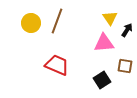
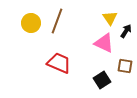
black arrow: moved 1 px left, 1 px down
pink triangle: rotated 30 degrees clockwise
red trapezoid: moved 2 px right, 2 px up
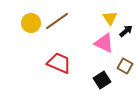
brown line: rotated 35 degrees clockwise
black arrow: rotated 16 degrees clockwise
brown square: rotated 21 degrees clockwise
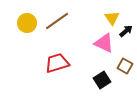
yellow triangle: moved 2 px right
yellow circle: moved 4 px left
red trapezoid: moved 2 px left; rotated 40 degrees counterclockwise
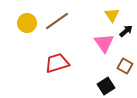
yellow triangle: moved 3 px up
pink triangle: rotated 30 degrees clockwise
black square: moved 4 px right, 6 px down
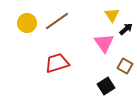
black arrow: moved 2 px up
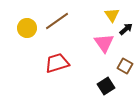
yellow circle: moved 5 px down
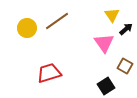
red trapezoid: moved 8 px left, 10 px down
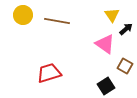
brown line: rotated 45 degrees clockwise
yellow circle: moved 4 px left, 13 px up
pink triangle: moved 1 px right, 1 px down; rotated 20 degrees counterclockwise
